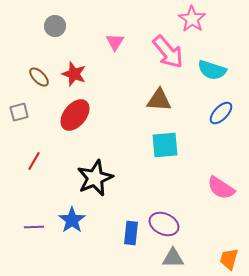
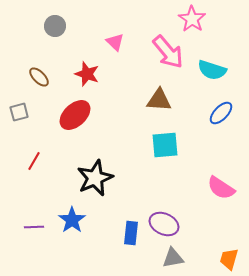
pink triangle: rotated 18 degrees counterclockwise
red star: moved 13 px right
red ellipse: rotated 8 degrees clockwise
gray triangle: rotated 10 degrees counterclockwise
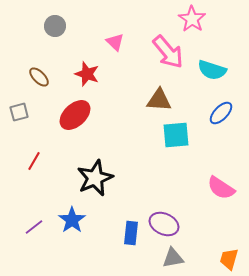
cyan square: moved 11 px right, 10 px up
purple line: rotated 36 degrees counterclockwise
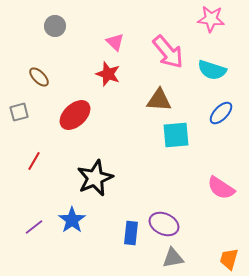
pink star: moved 19 px right; rotated 28 degrees counterclockwise
red star: moved 21 px right
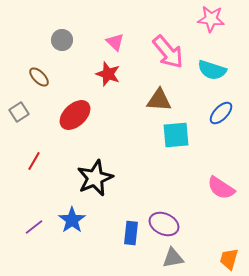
gray circle: moved 7 px right, 14 px down
gray square: rotated 18 degrees counterclockwise
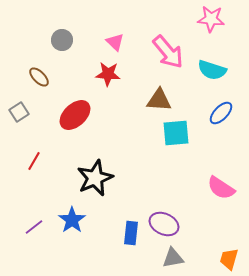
red star: rotated 15 degrees counterclockwise
cyan square: moved 2 px up
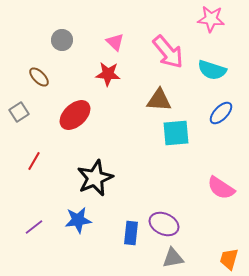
blue star: moved 6 px right; rotated 28 degrees clockwise
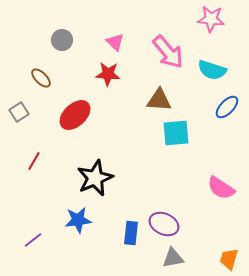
brown ellipse: moved 2 px right, 1 px down
blue ellipse: moved 6 px right, 6 px up
purple line: moved 1 px left, 13 px down
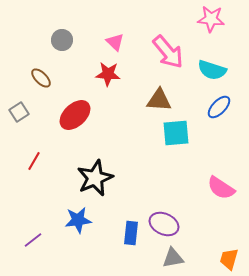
blue ellipse: moved 8 px left
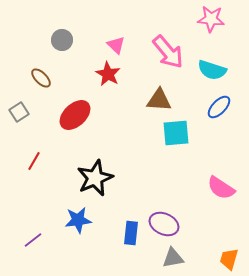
pink triangle: moved 1 px right, 3 px down
red star: rotated 25 degrees clockwise
